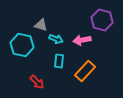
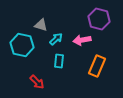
purple hexagon: moved 3 px left, 1 px up
cyan arrow: rotated 64 degrees counterclockwise
orange rectangle: moved 12 px right, 5 px up; rotated 20 degrees counterclockwise
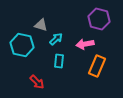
pink arrow: moved 3 px right, 4 px down
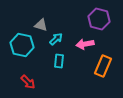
orange rectangle: moved 6 px right
red arrow: moved 9 px left
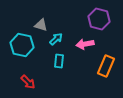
orange rectangle: moved 3 px right
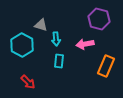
cyan arrow: rotated 128 degrees clockwise
cyan hexagon: rotated 15 degrees clockwise
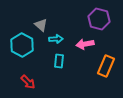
gray triangle: rotated 24 degrees clockwise
cyan arrow: rotated 88 degrees counterclockwise
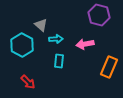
purple hexagon: moved 4 px up
orange rectangle: moved 3 px right, 1 px down
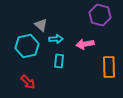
purple hexagon: moved 1 px right
cyan hexagon: moved 5 px right, 1 px down; rotated 20 degrees clockwise
orange rectangle: rotated 25 degrees counterclockwise
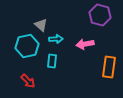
cyan rectangle: moved 7 px left
orange rectangle: rotated 10 degrees clockwise
red arrow: moved 1 px up
